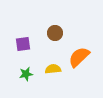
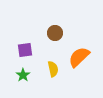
purple square: moved 2 px right, 6 px down
yellow semicircle: rotated 84 degrees clockwise
green star: moved 3 px left, 1 px down; rotated 24 degrees counterclockwise
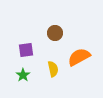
purple square: moved 1 px right
orange semicircle: rotated 15 degrees clockwise
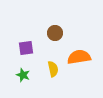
purple square: moved 2 px up
orange semicircle: rotated 20 degrees clockwise
green star: rotated 16 degrees counterclockwise
